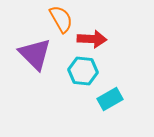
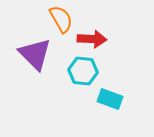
cyan rectangle: rotated 50 degrees clockwise
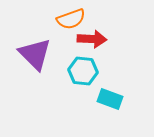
orange semicircle: moved 10 px right; rotated 100 degrees clockwise
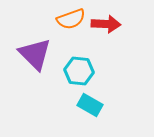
red arrow: moved 14 px right, 15 px up
cyan hexagon: moved 4 px left
cyan rectangle: moved 20 px left, 6 px down; rotated 10 degrees clockwise
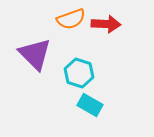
cyan hexagon: moved 2 px down; rotated 12 degrees clockwise
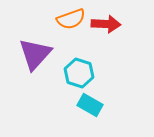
purple triangle: rotated 27 degrees clockwise
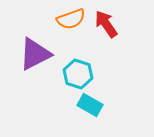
red arrow: rotated 128 degrees counterclockwise
purple triangle: rotated 21 degrees clockwise
cyan hexagon: moved 1 px left, 1 px down
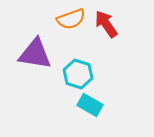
purple triangle: rotated 36 degrees clockwise
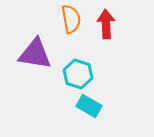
orange semicircle: rotated 80 degrees counterclockwise
red arrow: rotated 32 degrees clockwise
cyan rectangle: moved 1 px left, 1 px down
